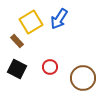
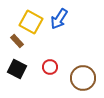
yellow square: rotated 30 degrees counterclockwise
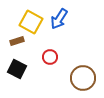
brown rectangle: rotated 64 degrees counterclockwise
red circle: moved 10 px up
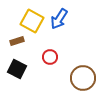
yellow square: moved 1 px right, 1 px up
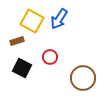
black square: moved 5 px right, 1 px up
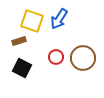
yellow square: rotated 10 degrees counterclockwise
brown rectangle: moved 2 px right
red circle: moved 6 px right
brown circle: moved 20 px up
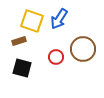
brown circle: moved 9 px up
black square: rotated 12 degrees counterclockwise
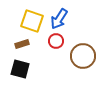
brown rectangle: moved 3 px right, 3 px down
brown circle: moved 7 px down
red circle: moved 16 px up
black square: moved 2 px left, 1 px down
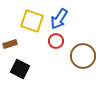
brown rectangle: moved 12 px left
black square: rotated 12 degrees clockwise
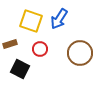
yellow square: moved 1 px left
red circle: moved 16 px left, 8 px down
brown circle: moved 3 px left, 3 px up
